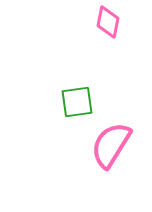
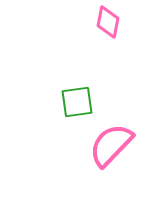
pink semicircle: rotated 12 degrees clockwise
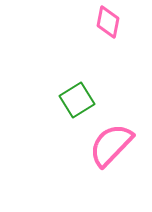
green square: moved 2 px up; rotated 24 degrees counterclockwise
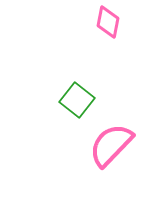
green square: rotated 20 degrees counterclockwise
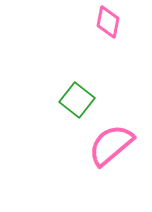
pink semicircle: rotated 6 degrees clockwise
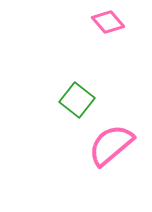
pink diamond: rotated 52 degrees counterclockwise
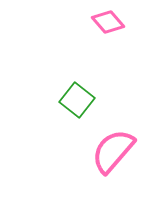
pink semicircle: moved 2 px right, 6 px down; rotated 9 degrees counterclockwise
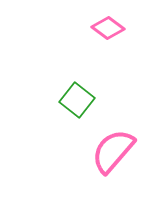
pink diamond: moved 6 px down; rotated 12 degrees counterclockwise
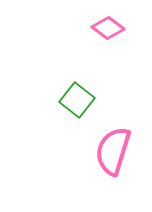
pink semicircle: rotated 24 degrees counterclockwise
